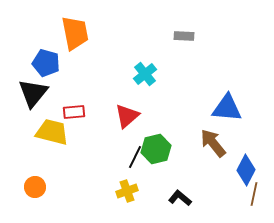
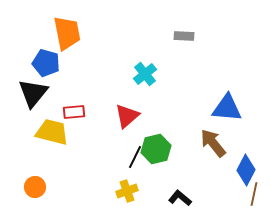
orange trapezoid: moved 8 px left
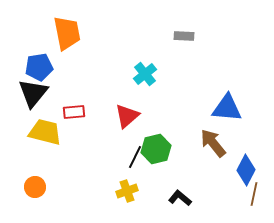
blue pentagon: moved 7 px left, 4 px down; rotated 24 degrees counterclockwise
yellow trapezoid: moved 7 px left
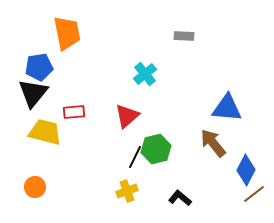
brown line: rotated 40 degrees clockwise
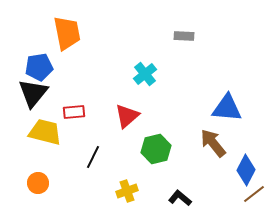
black line: moved 42 px left
orange circle: moved 3 px right, 4 px up
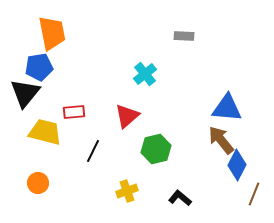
orange trapezoid: moved 15 px left
black triangle: moved 8 px left
brown arrow: moved 8 px right, 3 px up
black line: moved 6 px up
blue diamond: moved 9 px left, 5 px up
brown line: rotated 30 degrees counterclockwise
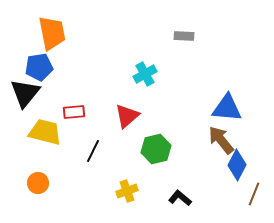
cyan cross: rotated 10 degrees clockwise
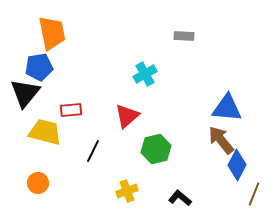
red rectangle: moved 3 px left, 2 px up
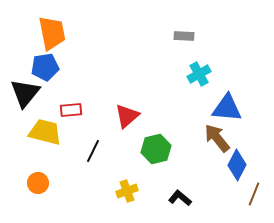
blue pentagon: moved 6 px right
cyan cross: moved 54 px right
brown arrow: moved 4 px left, 2 px up
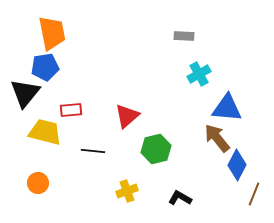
black line: rotated 70 degrees clockwise
black L-shape: rotated 10 degrees counterclockwise
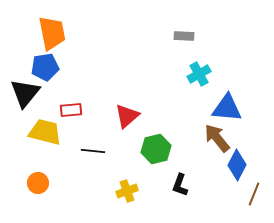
black L-shape: moved 13 px up; rotated 100 degrees counterclockwise
